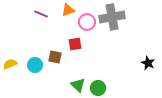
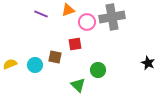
green circle: moved 18 px up
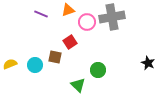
red square: moved 5 px left, 2 px up; rotated 24 degrees counterclockwise
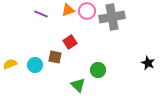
pink circle: moved 11 px up
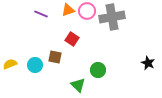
red square: moved 2 px right, 3 px up; rotated 24 degrees counterclockwise
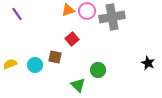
purple line: moved 24 px left; rotated 32 degrees clockwise
red square: rotated 16 degrees clockwise
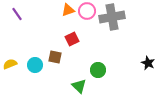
red square: rotated 16 degrees clockwise
green triangle: moved 1 px right, 1 px down
